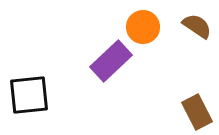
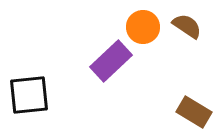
brown semicircle: moved 10 px left
brown rectangle: moved 3 px left; rotated 32 degrees counterclockwise
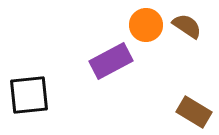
orange circle: moved 3 px right, 2 px up
purple rectangle: rotated 15 degrees clockwise
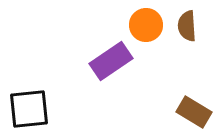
brown semicircle: rotated 128 degrees counterclockwise
purple rectangle: rotated 6 degrees counterclockwise
black square: moved 14 px down
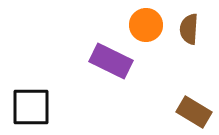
brown semicircle: moved 2 px right, 3 px down; rotated 8 degrees clockwise
purple rectangle: rotated 60 degrees clockwise
black square: moved 2 px right, 2 px up; rotated 6 degrees clockwise
